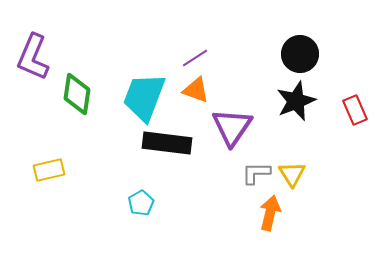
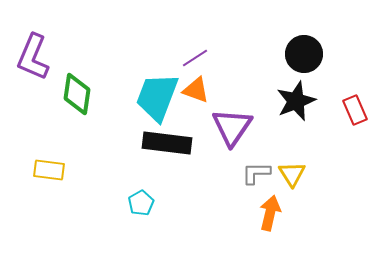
black circle: moved 4 px right
cyan trapezoid: moved 13 px right
yellow rectangle: rotated 20 degrees clockwise
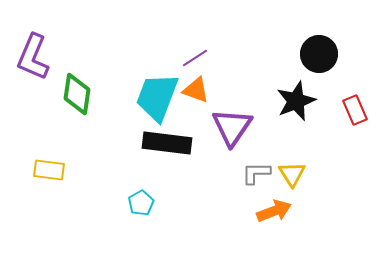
black circle: moved 15 px right
orange arrow: moved 4 px right, 2 px up; rotated 56 degrees clockwise
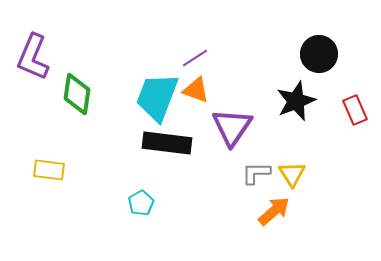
orange arrow: rotated 20 degrees counterclockwise
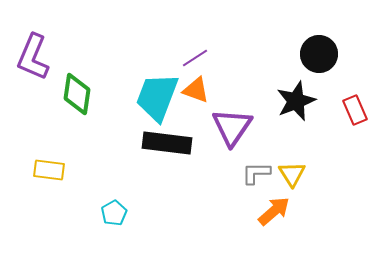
cyan pentagon: moved 27 px left, 10 px down
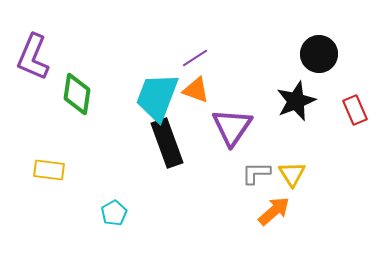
black rectangle: rotated 63 degrees clockwise
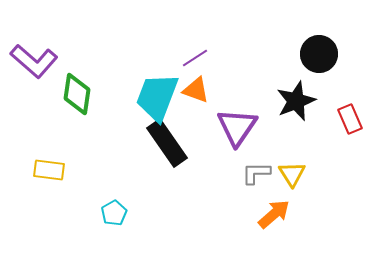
purple L-shape: moved 1 px right, 4 px down; rotated 72 degrees counterclockwise
red rectangle: moved 5 px left, 9 px down
purple triangle: moved 5 px right
black rectangle: rotated 15 degrees counterclockwise
orange arrow: moved 3 px down
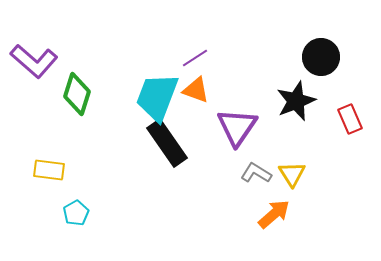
black circle: moved 2 px right, 3 px down
green diamond: rotated 9 degrees clockwise
gray L-shape: rotated 32 degrees clockwise
cyan pentagon: moved 38 px left
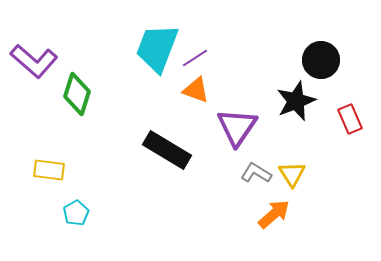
black circle: moved 3 px down
cyan trapezoid: moved 49 px up
black rectangle: moved 7 px down; rotated 24 degrees counterclockwise
